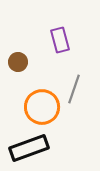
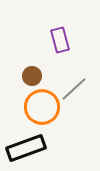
brown circle: moved 14 px right, 14 px down
gray line: rotated 28 degrees clockwise
black rectangle: moved 3 px left
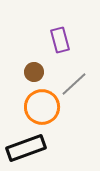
brown circle: moved 2 px right, 4 px up
gray line: moved 5 px up
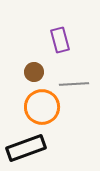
gray line: rotated 40 degrees clockwise
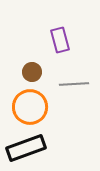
brown circle: moved 2 px left
orange circle: moved 12 px left
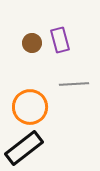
brown circle: moved 29 px up
black rectangle: moved 2 px left; rotated 18 degrees counterclockwise
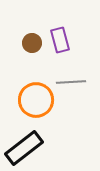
gray line: moved 3 px left, 2 px up
orange circle: moved 6 px right, 7 px up
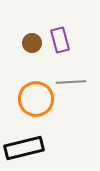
orange circle: moved 1 px up
black rectangle: rotated 24 degrees clockwise
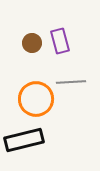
purple rectangle: moved 1 px down
black rectangle: moved 8 px up
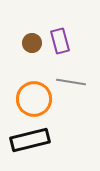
gray line: rotated 12 degrees clockwise
orange circle: moved 2 px left
black rectangle: moved 6 px right
